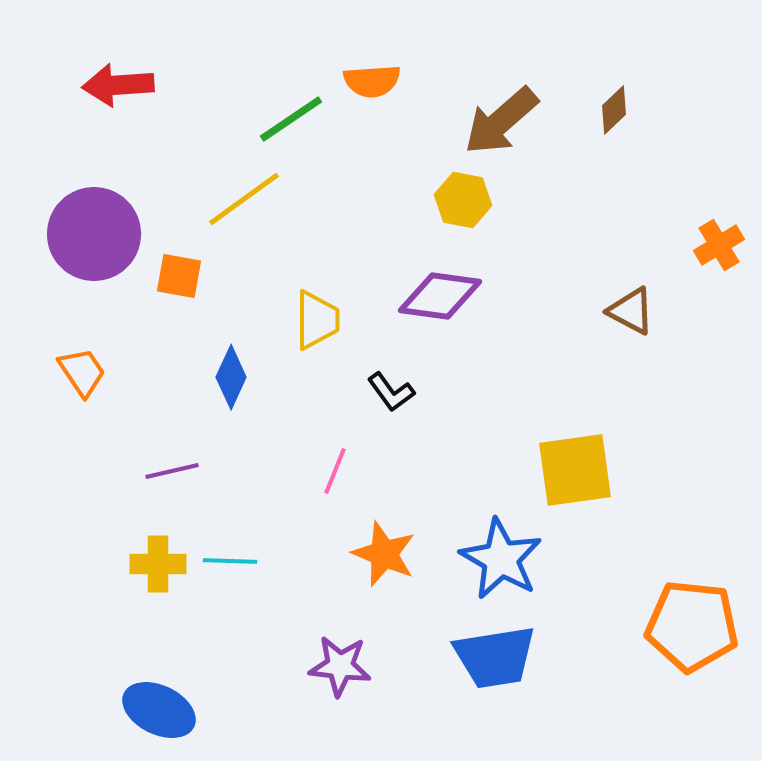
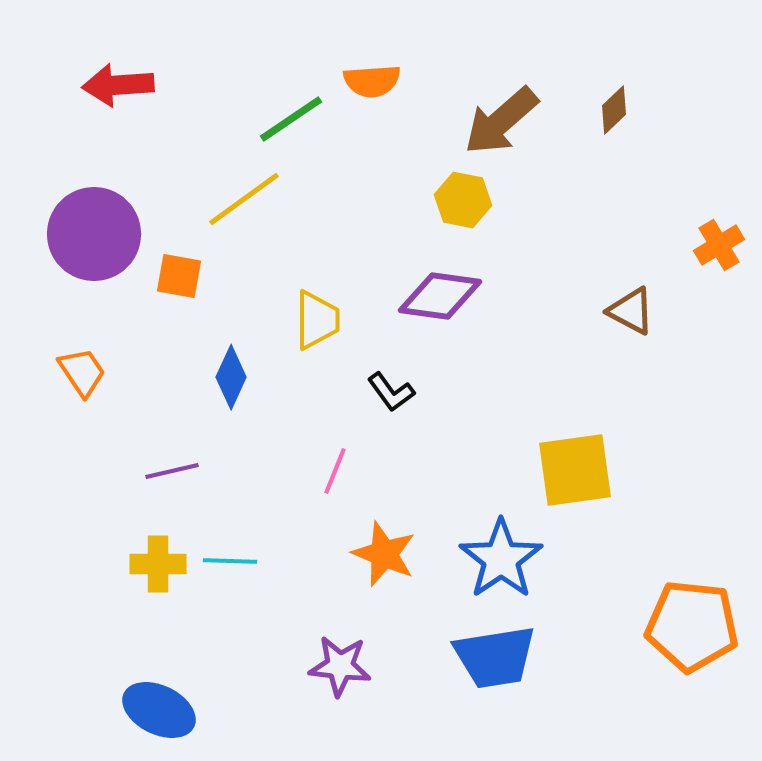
blue star: rotated 8 degrees clockwise
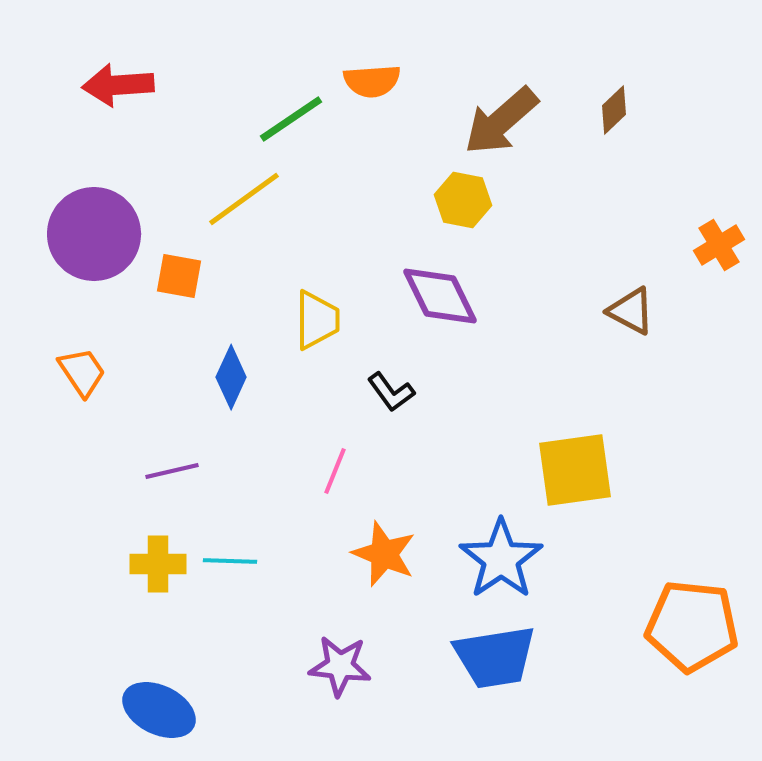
purple diamond: rotated 56 degrees clockwise
